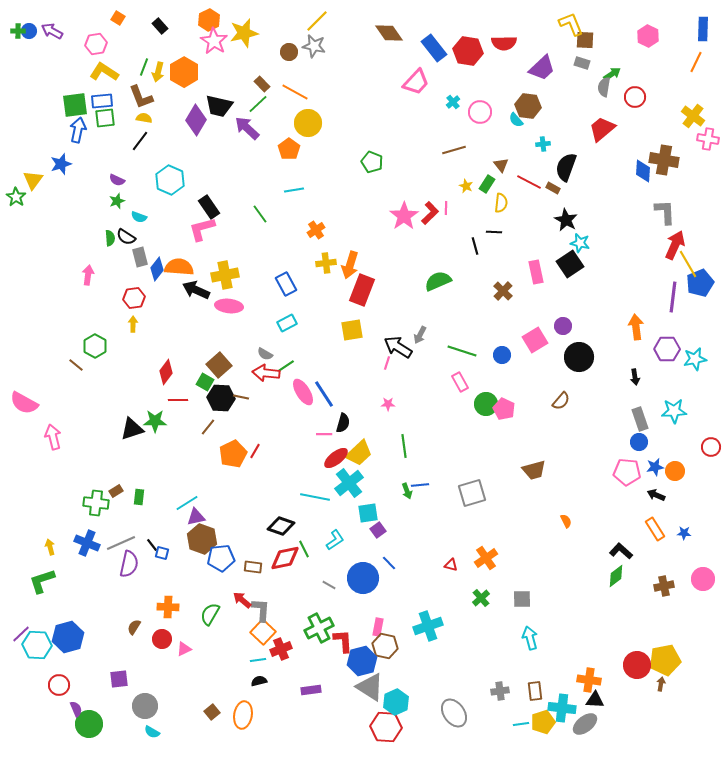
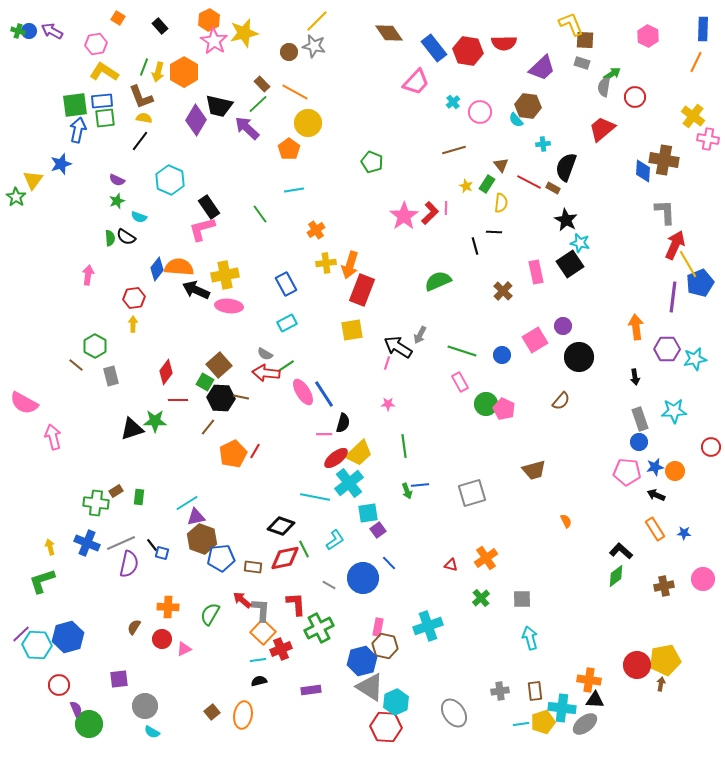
green cross at (18, 31): rotated 16 degrees clockwise
gray rectangle at (140, 257): moved 29 px left, 119 px down
red L-shape at (343, 641): moved 47 px left, 37 px up
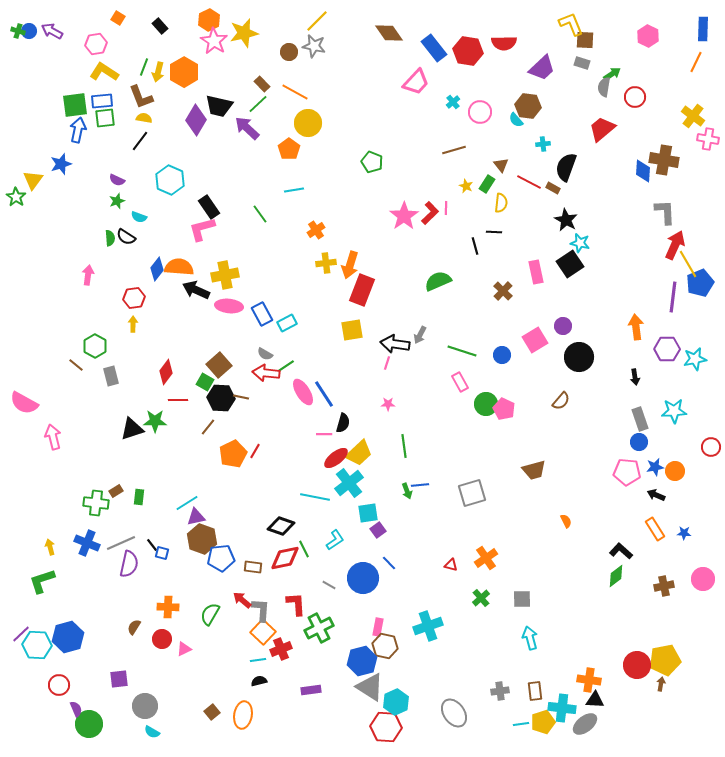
blue rectangle at (286, 284): moved 24 px left, 30 px down
black arrow at (398, 347): moved 3 px left, 3 px up; rotated 24 degrees counterclockwise
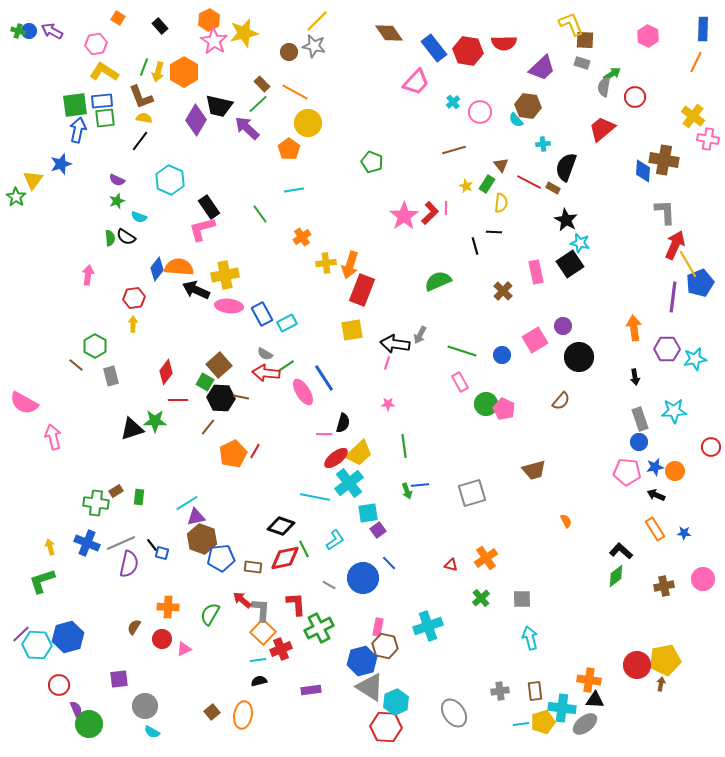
orange cross at (316, 230): moved 14 px left, 7 px down
orange arrow at (636, 327): moved 2 px left, 1 px down
blue line at (324, 394): moved 16 px up
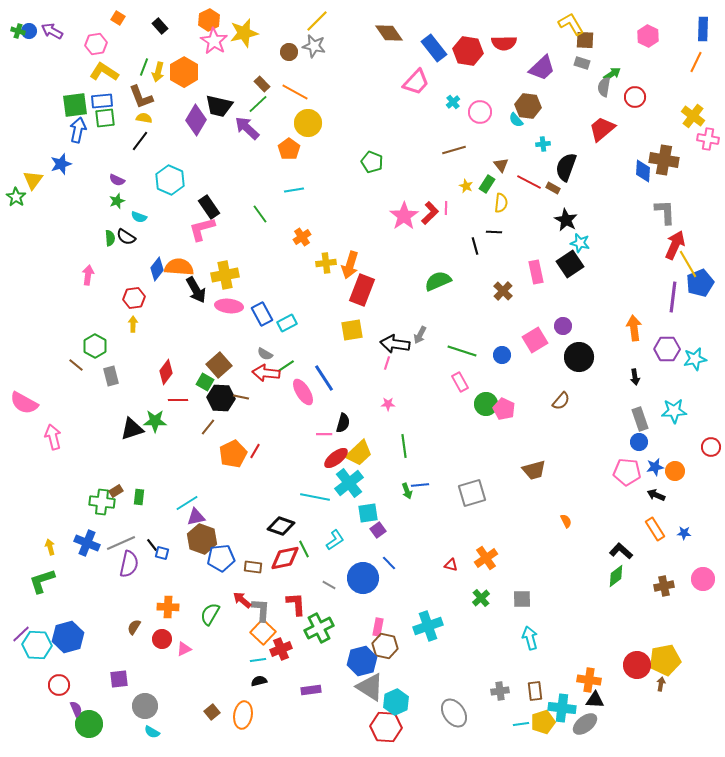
yellow L-shape at (571, 24): rotated 8 degrees counterclockwise
black arrow at (196, 290): rotated 144 degrees counterclockwise
green cross at (96, 503): moved 6 px right, 1 px up
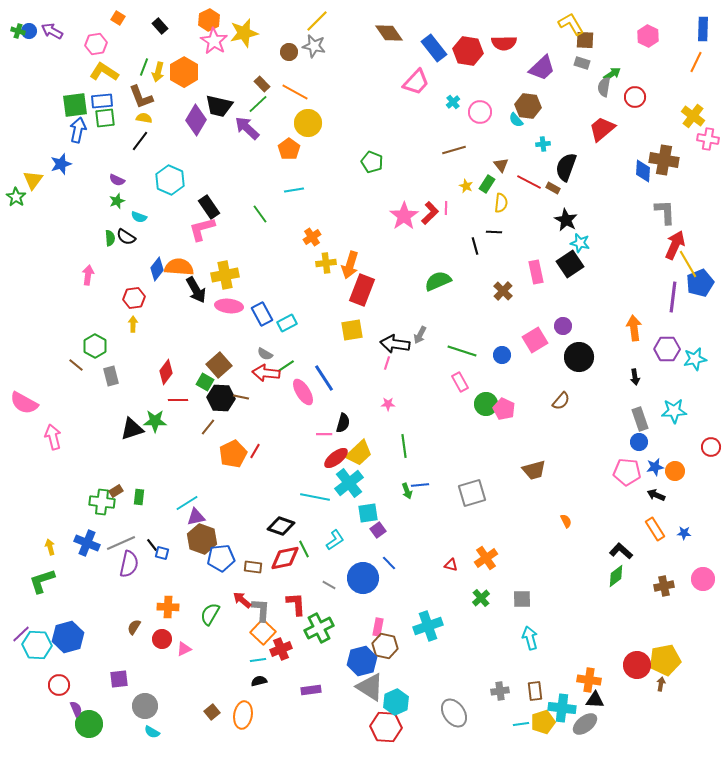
orange cross at (302, 237): moved 10 px right
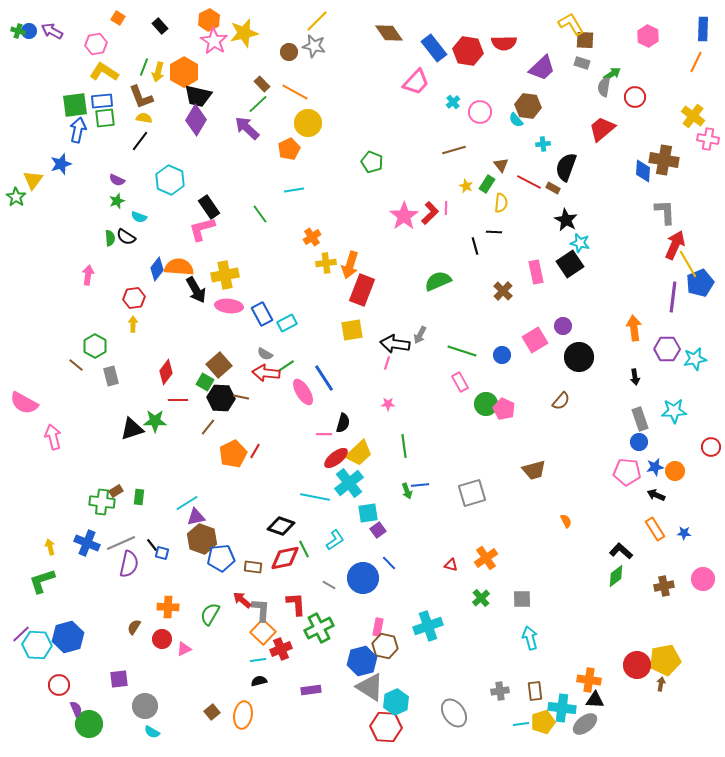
black trapezoid at (219, 106): moved 21 px left, 10 px up
orange pentagon at (289, 149): rotated 10 degrees clockwise
